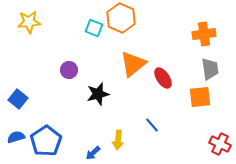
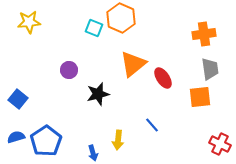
blue arrow: rotated 63 degrees counterclockwise
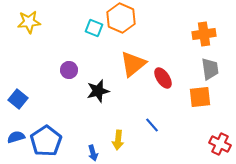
black star: moved 3 px up
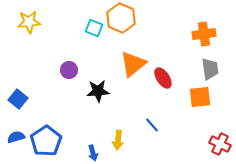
black star: rotated 10 degrees clockwise
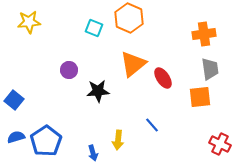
orange hexagon: moved 8 px right
blue square: moved 4 px left, 1 px down
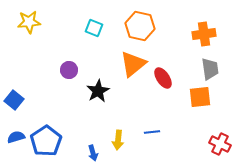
orange hexagon: moved 11 px right, 8 px down; rotated 12 degrees counterclockwise
black star: rotated 25 degrees counterclockwise
blue line: moved 7 px down; rotated 56 degrees counterclockwise
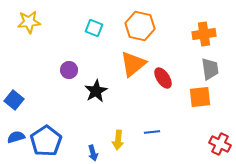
black star: moved 2 px left
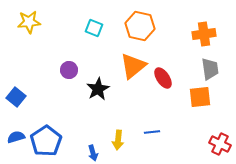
orange triangle: moved 2 px down
black star: moved 2 px right, 2 px up
blue square: moved 2 px right, 3 px up
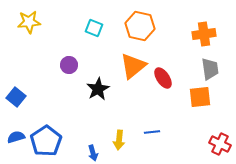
purple circle: moved 5 px up
yellow arrow: moved 1 px right
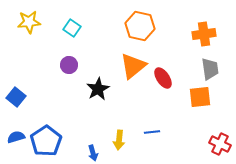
cyan square: moved 22 px left; rotated 12 degrees clockwise
